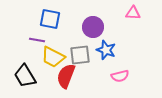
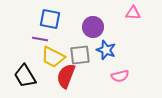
purple line: moved 3 px right, 1 px up
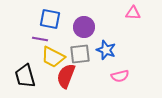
purple circle: moved 9 px left
gray square: moved 1 px up
black trapezoid: rotated 15 degrees clockwise
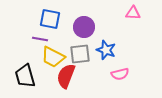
pink semicircle: moved 2 px up
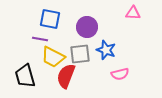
purple circle: moved 3 px right
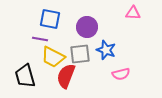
pink semicircle: moved 1 px right
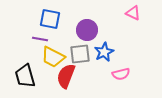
pink triangle: rotated 21 degrees clockwise
purple circle: moved 3 px down
blue star: moved 2 px left, 2 px down; rotated 24 degrees clockwise
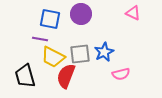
purple circle: moved 6 px left, 16 px up
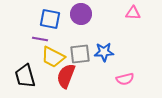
pink triangle: rotated 21 degrees counterclockwise
blue star: rotated 24 degrees clockwise
pink semicircle: moved 4 px right, 5 px down
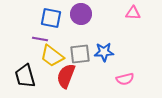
blue square: moved 1 px right, 1 px up
yellow trapezoid: moved 1 px left, 1 px up; rotated 10 degrees clockwise
